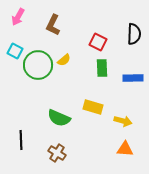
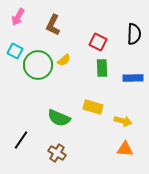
black line: rotated 36 degrees clockwise
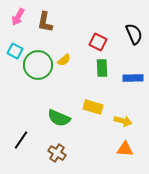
brown L-shape: moved 8 px left, 3 px up; rotated 15 degrees counterclockwise
black semicircle: rotated 25 degrees counterclockwise
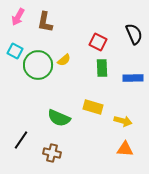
brown cross: moved 5 px left; rotated 18 degrees counterclockwise
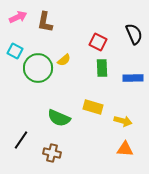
pink arrow: rotated 144 degrees counterclockwise
green circle: moved 3 px down
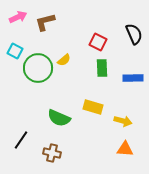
brown L-shape: rotated 65 degrees clockwise
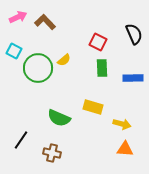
brown L-shape: rotated 60 degrees clockwise
cyan square: moved 1 px left
yellow arrow: moved 1 px left, 3 px down
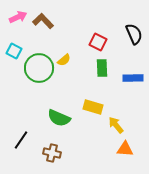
brown L-shape: moved 2 px left, 1 px up
green circle: moved 1 px right
yellow arrow: moved 6 px left, 1 px down; rotated 144 degrees counterclockwise
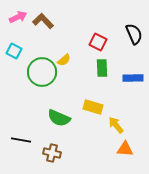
green circle: moved 3 px right, 4 px down
black line: rotated 66 degrees clockwise
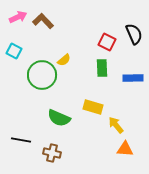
red square: moved 9 px right
green circle: moved 3 px down
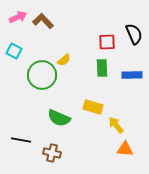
red square: rotated 30 degrees counterclockwise
blue rectangle: moved 1 px left, 3 px up
